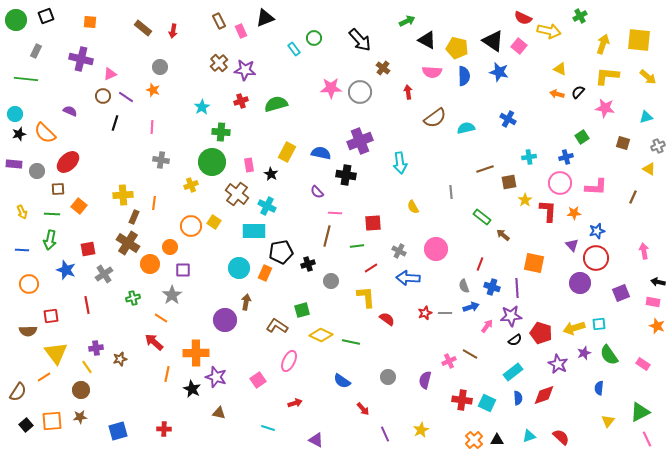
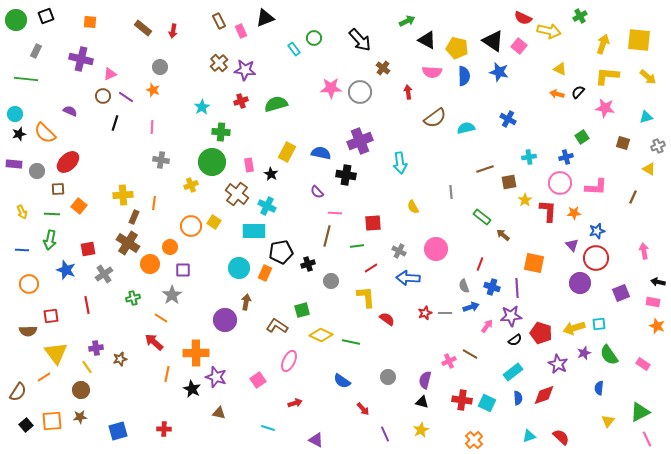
black triangle at (497, 440): moved 75 px left, 38 px up; rotated 16 degrees clockwise
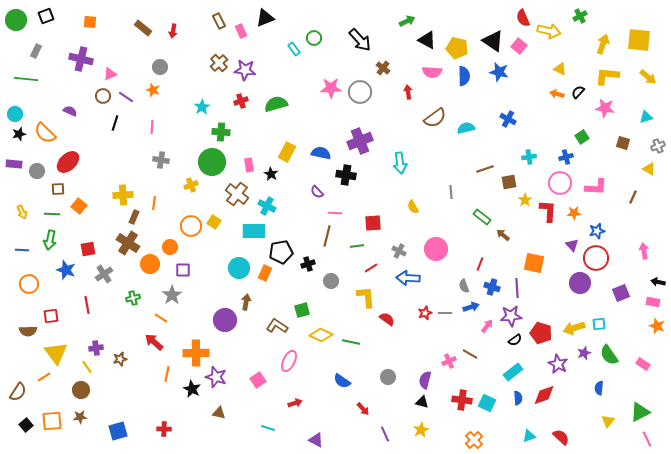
red semicircle at (523, 18): rotated 42 degrees clockwise
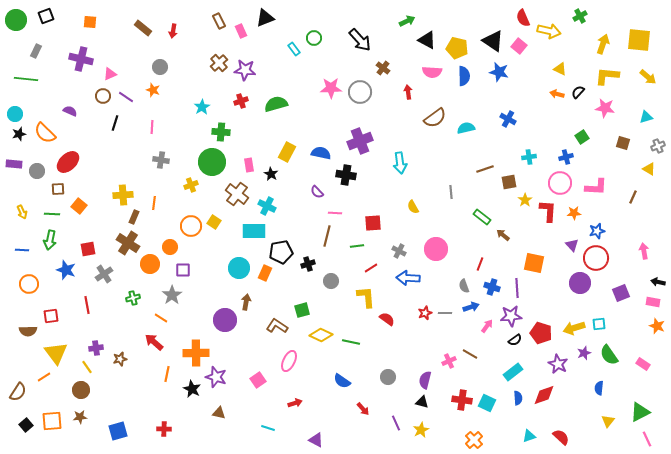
purple line at (385, 434): moved 11 px right, 11 px up
